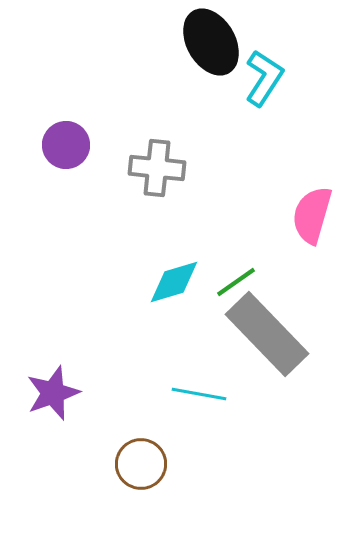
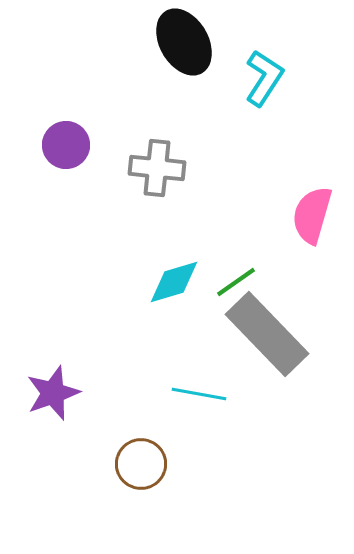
black ellipse: moved 27 px left
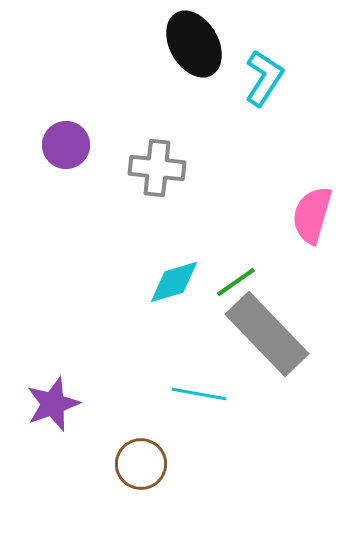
black ellipse: moved 10 px right, 2 px down
purple star: moved 11 px down
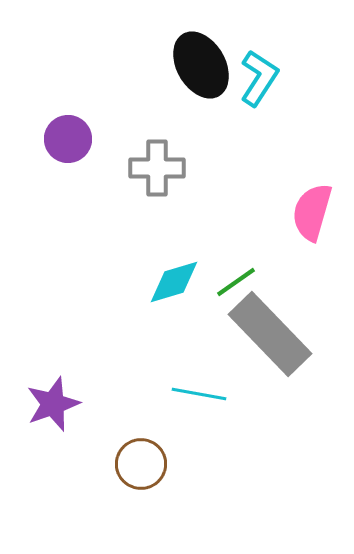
black ellipse: moved 7 px right, 21 px down
cyan L-shape: moved 5 px left
purple circle: moved 2 px right, 6 px up
gray cross: rotated 6 degrees counterclockwise
pink semicircle: moved 3 px up
gray rectangle: moved 3 px right
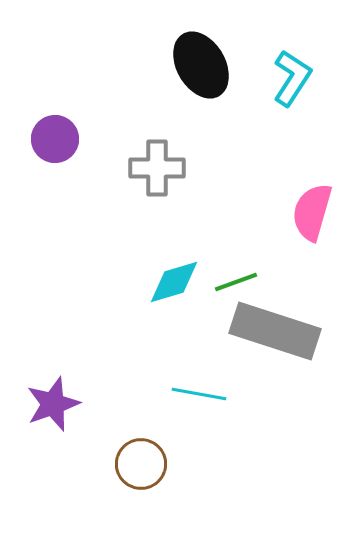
cyan L-shape: moved 33 px right
purple circle: moved 13 px left
green line: rotated 15 degrees clockwise
gray rectangle: moved 5 px right, 3 px up; rotated 28 degrees counterclockwise
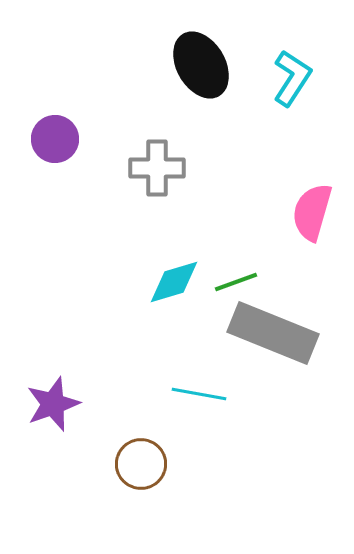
gray rectangle: moved 2 px left, 2 px down; rotated 4 degrees clockwise
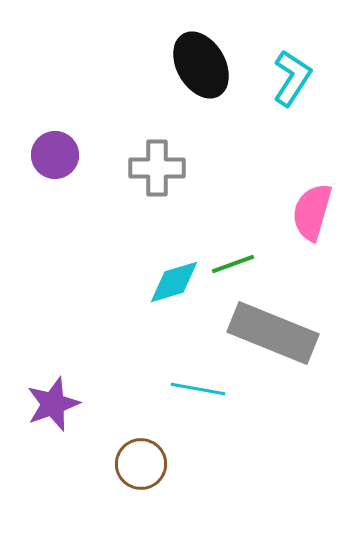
purple circle: moved 16 px down
green line: moved 3 px left, 18 px up
cyan line: moved 1 px left, 5 px up
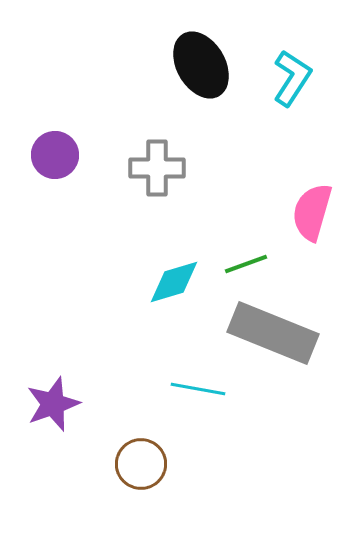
green line: moved 13 px right
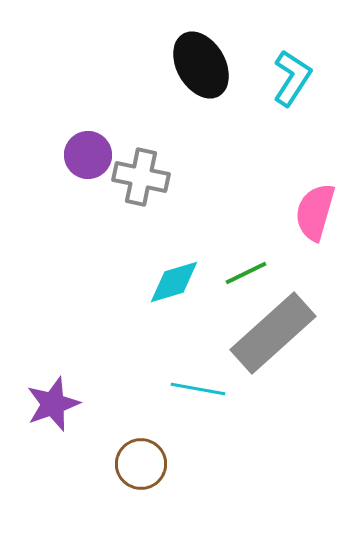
purple circle: moved 33 px right
gray cross: moved 16 px left, 9 px down; rotated 12 degrees clockwise
pink semicircle: moved 3 px right
green line: moved 9 px down; rotated 6 degrees counterclockwise
gray rectangle: rotated 64 degrees counterclockwise
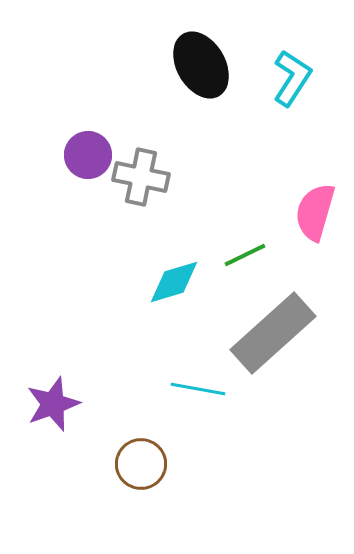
green line: moved 1 px left, 18 px up
